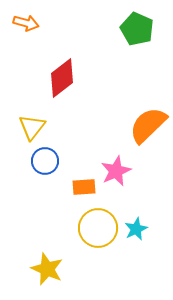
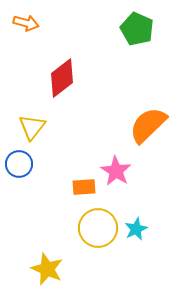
blue circle: moved 26 px left, 3 px down
pink star: rotated 16 degrees counterclockwise
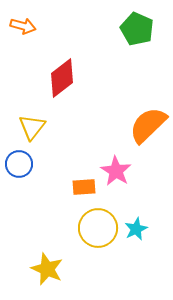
orange arrow: moved 3 px left, 3 px down
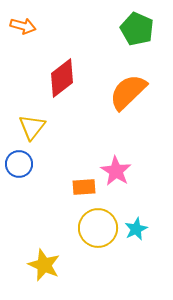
orange semicircle: moved 20 px left, 33 px up
yellow star: moved 3 px left, 4 px up
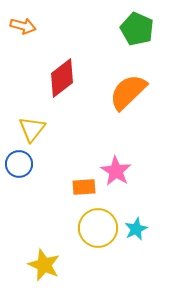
yellow triangle: moved 2 px down
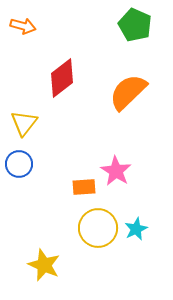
green pentagon: moved 2 px left, 4 px up
yellow triangle: moved 8 px left, 6 px up
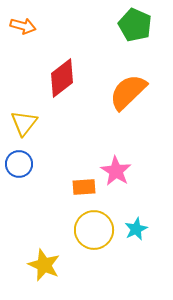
yellow circle: moved 4 px left, 2 px down
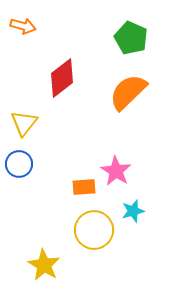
green pentagon: moved 4 px left, 13 px down
cyan star: moved 3 px left, 18 px up; rotated 10 degrees clockwise
yellow star: rotated 8 degrees clockwise
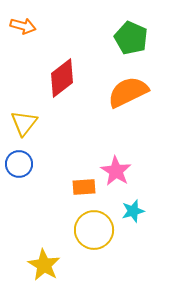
orange semicircle: rotated 18 degrees clockwise
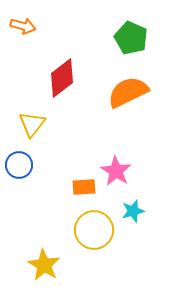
yellow triangle: moved 8 px right, 1 px down
blue circle: moved 1 px down
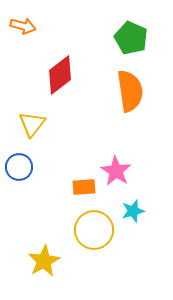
red diamond: moved 2 px left, 3 px up
orange semicircle: moved 2 px right, 1 px up; rotated 108 degrees clockwise
blue circle: moved 2 px down
yellow star: moved 4 px up; rotated 12 degrees clockwise
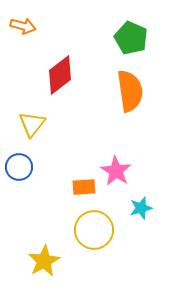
cyan star: moved 8 px right, 3 px up
